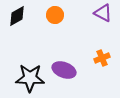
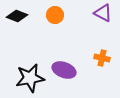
black diamond: rotated 50 degrees clockwise
orange cross: rotated 35 degrees clockwise
black star: rotated 12 degrees counterclockwise
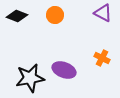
orange cross: rotated 14 degrees clockwise
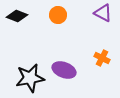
orange circle: moved 3 px right
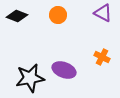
orange cross: moved 1 px up
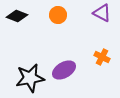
purple triangle: moved 1 px left
purple ellipse: rotated 50 degrees counterclockwise
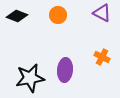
purple ellipse: moved 1 px right; rotated 55 degrees counterclockwise
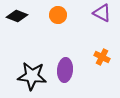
black star: moved 2 px right, 2 px up; rotated 16 degrees clockwise
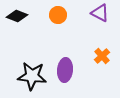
purple triangle: moved 2 px left
orange cross: moved 1 px up; rotated 21 degrees clockwise
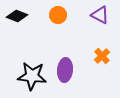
purple triangle: moved 2 px down
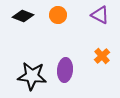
black diamond: moved 6 px right
